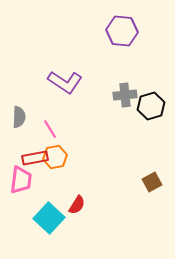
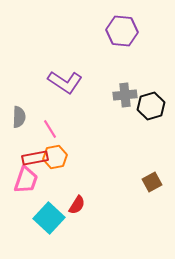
pink trapezoid: moved 5 px right; rotated 12 degrees clockwise
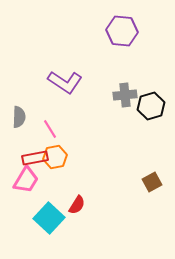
pink trapezoid: rotated 12 degrees clockwise
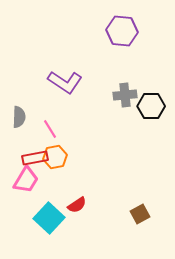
black hexagon: rotated 16 degrees clockwise
brown square: moved 12 px left, 32 px down
red semicircle: rotated 24 degrees clockwise
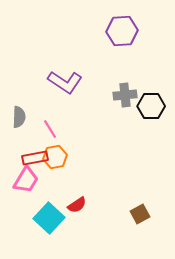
purple hexagon: rotated 8 degrees counterclockwise
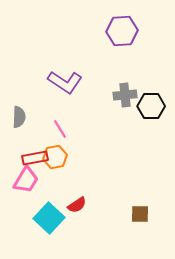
pink line: moved 10 px right
brown square: rotated 30 degrees clockwise
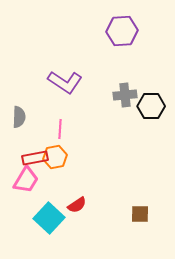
pink line: rotated 36 degrees clockwise
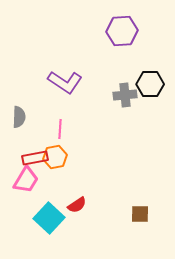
black hexagon: moved 1 px left, 22 px up
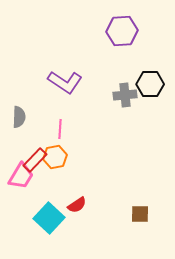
red rectangle: moved 2 px down; rotated 35 degrees counterclockwise
pink trapezoid: moved 5 px left, 4 px up
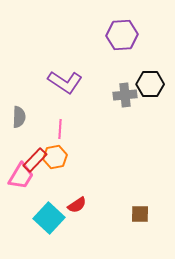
purple hexagon: moved 4 px down
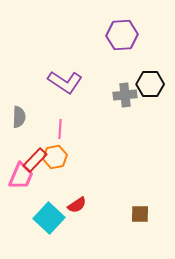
pink trapezoid: rotated 8 degrees counterclockwise
